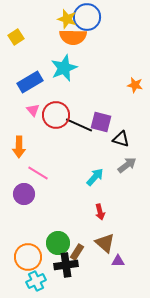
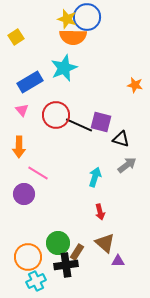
pink triangle: moved 11 px left
cyan arrow: rotated 24 degrees counterclockwise
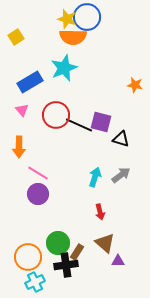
gray arrow: moved 6 px left, 10 px down
purple circle: moved 14 px right
cyan cross: moved 1 px left, 1 px down
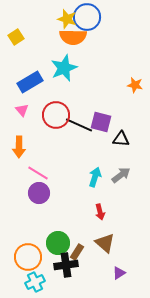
black triangle: rotated 12 degrees counterclockwise
purple circle: moved 1 px right, 1 px up
purple triangle: moved 1 px right, 12 px down; rotated 32 degrees counterclockwise
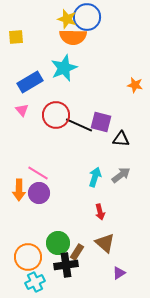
yellow square: rotated 28 degrees clockwise
orange arrow: moved 43 px down
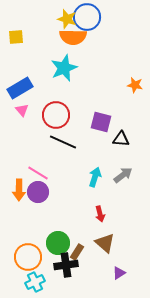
blue rectangle: moved 10 px left, 6 px down
black line: moved 16 px left, 17 px down
gray arrow: moved 2 px right
purple circle: moved 1 px left, 1 px up
red arrow: moved 2 px down
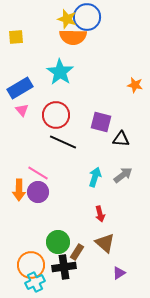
cyan star: moved 4 px left, 4 px down; rotated 16 degrees counterclockwise
green circle: moved 1 px up
orange circle: moved 3 px right, 8 px down
black cross: moved 2 px left, 2 px down
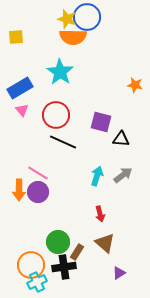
cyan arrow: moved 2 px right, 1 px up
cyan cross: moved 2 px right
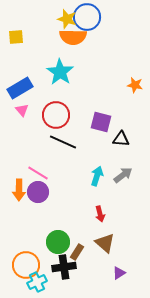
orange circle: moved 5 px left
